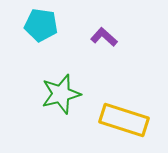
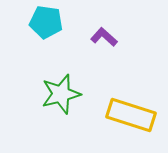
cyan pentagon: moved 5 px right, 3 px up
yellow rectangle: moved 7 px right, 5 px up
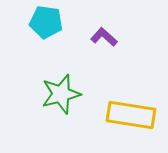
yellow rectangle: rotated 9 degrees counterclockwise
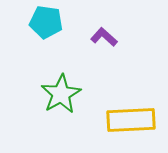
green star: rotated 15 degrees counterclockwise
yellow rectangle: moved 5 px down; rotated 12 degrees counterclockwise
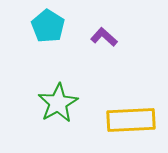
cyan pentagon: moved 2 px right, 4 px down; rotated 24 degrees clockwise
green star: moved 3 px left, 9 px down
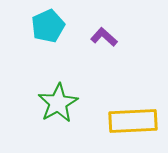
cyan pentagon: rotated 16 degrees clockwise
yellow rectangle: moved 2 px right, 1 px down
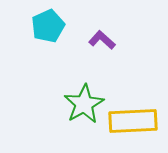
purple L-shape: moved 2 px left, 3 px down
green star: moved 26 px right, 1 px down
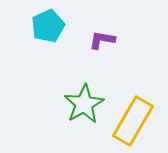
purple L-shape: rotated 32 degrees counterclockwise
yellow rectangle: rotated 57 degrees counterclockwise
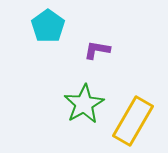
cyan pentagon: rotated 12 degrees counterclockwise
purple L-shape: moved 5 px left, 10 px down
